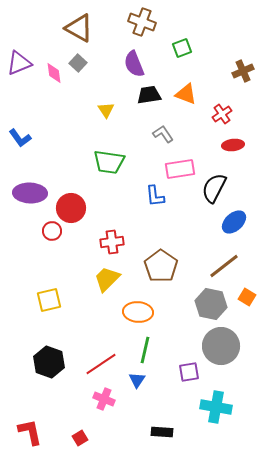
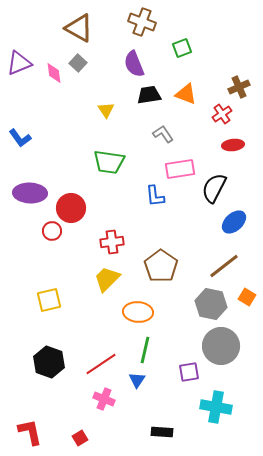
brown cross at (243, 71): moved 4 px left, 16 px down
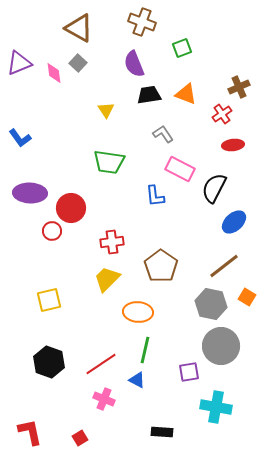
pink rectangle at (180, 169): rotated 36 degrees clockwise
blue triangle at (137, 380): rotated 36 degrees counterclockwise
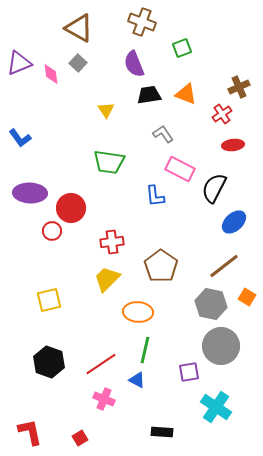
pink diamond at (54, 73): moved 3 px left, 1 px down
cyan cross at (216, 407): rotated 24 degrees clockwise
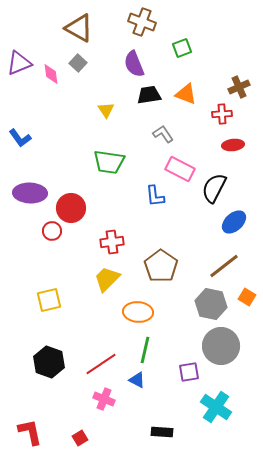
red cross at (222, 114): rotated 30 degrees clockwise
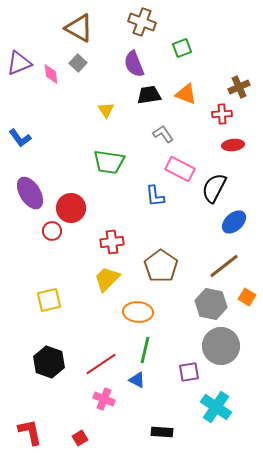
purple ellipse at (30, 193): rotated 56 degrees clockwise
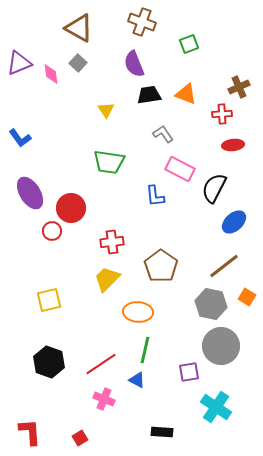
green square at (182, 48): moved 7 px right, 4 px up
red L-shape at (30, 432): rotated 8 degrees clockwise
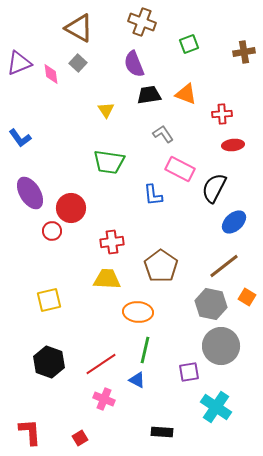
brown cross at (239, 87): moved 5 px right, 35 px up; rotated 15 degrees clockwise
blue L-shape at (155, 196): moved 2 px left, 1 px up
yellow trapezoid at (107, 279): rotated 48 degrees clockwise
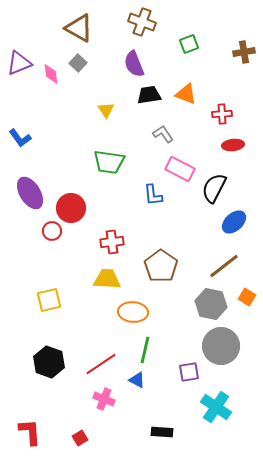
orange ellipse at (138, 312): moved 5 px left
